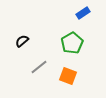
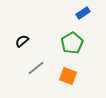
gray line: moved 3 px left, 1 px down
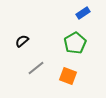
green pentagon: moved 3 px right
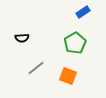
blue rectangle: moved 1 px up
black semicircle: moved 3 px up; rotated 144 degrees counterclockwise
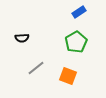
blue rectangle: moved 4 px left
green pentagon: moved 1 px right, 1 px up
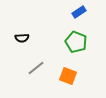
green pentagon: rotated 20 degrees counterclockwise
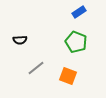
black semicircle: moved 2 px left, 2 px down
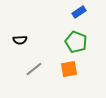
gray line: moved 2 px left, 1 px down
orange square: moved 1 px right, 7 px up; rotated 30 degrees counterclockwise
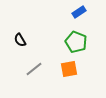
black semicircle: rotated 64 degrees clockwise
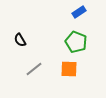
orange square: rotated 12 degrees clockwise
